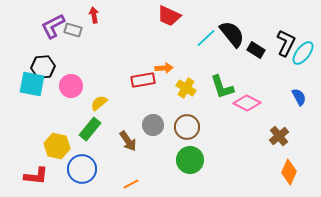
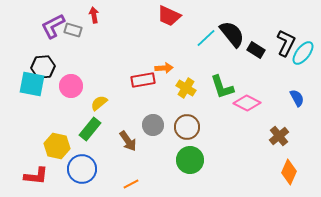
blue semicircle: moved 2 px left, 1 px down
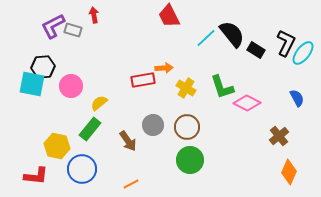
red trapezoid: rotated 40 degrees clockwise
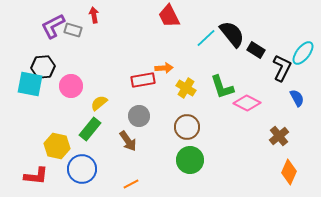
black L-shape: moved 4 px left, 25 px down
cyan square: moved 2 px left
gray circle: moved 14 px left, 9 px up
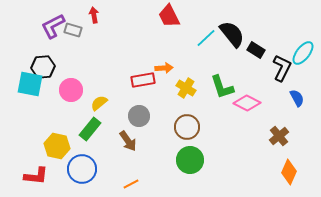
pink circle: moved 4 px down
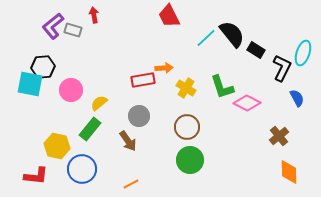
purple L-shape: rotated 12 degrees counterclockwise
cyan ellipse: rotated 20 degrees counterclockwise
orange diamond: rotated 25 degrees counterclockwise
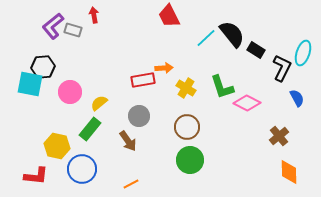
pink circle: moved 1 px left, 2 px down
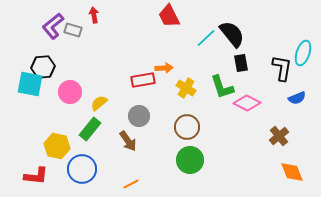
black rectangle: moved 15 px left, 13 px down; rotated 48 degrees clockwise
black L-shape: rotated 16 degrees counterclockwise
blue semicircle: rotated 96 degrees clockwise
orange diamond: moved 3 px right; rotated 20 degrees counterclockwise
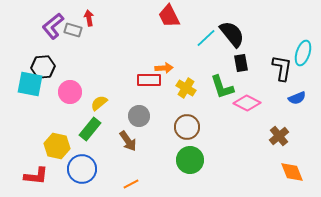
red arrow: moved 5 px left, 3 px down
red rectangle: moved 6 px right; rotated 10 degrees clockwise
